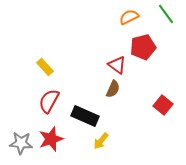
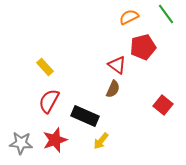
red star: moved 4 px right, 1 px down
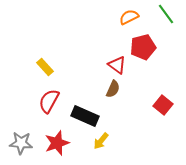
red star: moved 2 px right, 3 px down
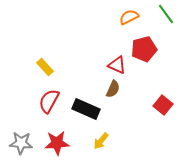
red pentagon: moved 1 px right, 2 px down
red triangle: rotated 12 degrees counterclockwise
black rectangle: moved 1 px right, 7 px up
red star: rotated 15 degrees clockwise
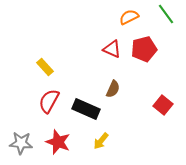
red triangle: moved 5 px left, 16 px up
red star: moved 1 px right, 1 px up; rotated 25 degrees clockwise
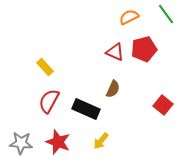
red triangle: moved 3 px right, 3 px down
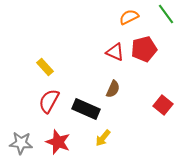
yellow arrow: moved 2 px right, 3 px up
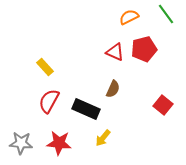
red star: moved 1 px right, 1 px down; rotated 15 degrees counterclockwise
